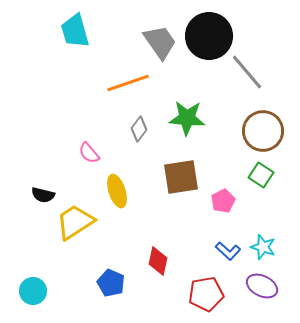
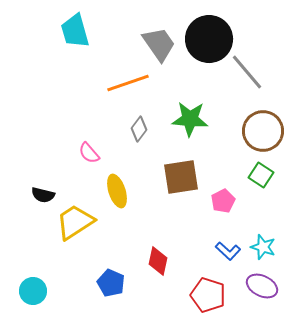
black circle: moved 3 px down
gray trapezoid: moved 1 px left, 2 px down
green star: moved 3 px right, 1 px down
red pentagon: moved 2 px right, 1 px down; rotated 28 degrees clockwise
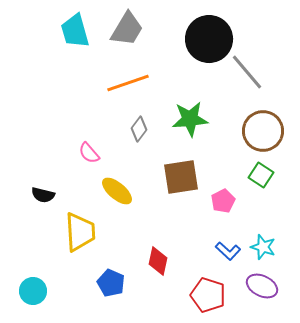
gray trapezoid: moved 32 px left, 15 px up; rotated 66 degrees clockwise
green star: rotated 9 degrees counterclockwise
yellow ellipse: rotated 32 degrees counterclockwise
yellow trapezoid: moved 5 px right, 10 px down; rotated 120 degrees clockwise
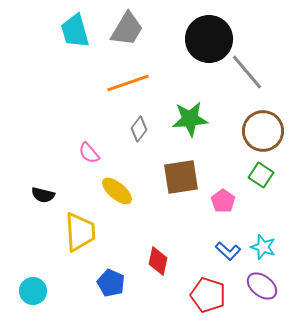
pink pentagon: rotated 10 degrees counterclockwise
purple ellipse: rotated 12 degrees clockwise
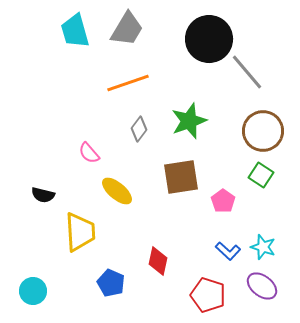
green star: moved 1 px left, 2 px down; rotated 15 degrees counterclockwise
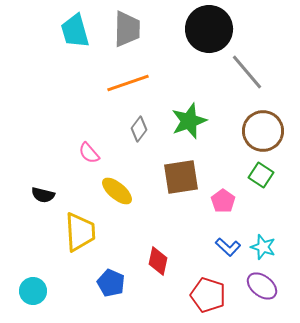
gray trapezoid: rotated 30 degrees counterclockwise
black circle: moved 10 px up
blue L-shape: moved 4 px up
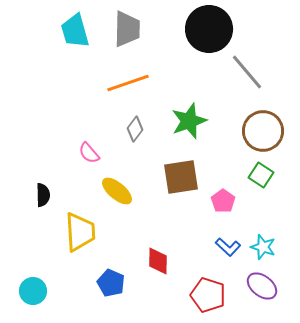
gray diamond: moved 4 px left
black semicircle: rotated 105 degrees counterclockwise
red diamond: rotated 12 degrees counterclockwise
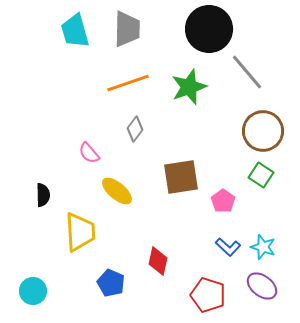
green star: moved 34 px up
red diamond: rotated 12 degrees clockwise
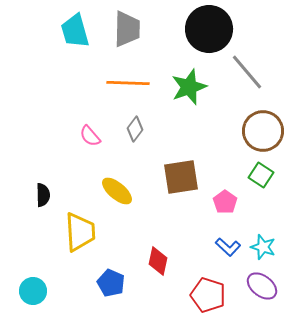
orange line: rotated 21 degrees clockwise
pink semicircle: moved 1 px right, 17 px up
pink pentagon: moved 2 px right, 1 px down
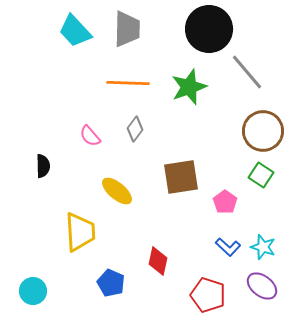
cyan trapezoid: rotated 27 degrees counterclockwise
black semicircle: moved 29 px up
